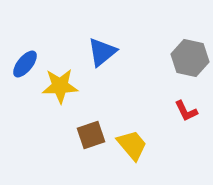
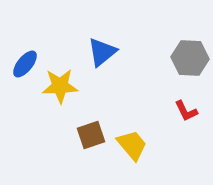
gray hexagon: rotated 9 degrees counterclockwise
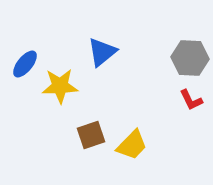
red L-shape: moved 5 px right, 11 px up
yellow trapezoid: rotated 84 degrees clockwise
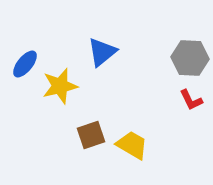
yellow star: rotated 12 degrees counterclockwise
yellow trapezoid: rotated 104 degrees counterclockwise
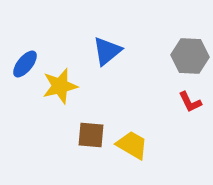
blue triangle: moved 5 px right, 1 px up
gray hexagon: moved 2 px up
red L-shape: moved 1 px left, 2 px down
brown square: rotated 24 degrees clockwise
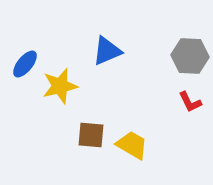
blue triangle: rotated 16 degrees clockwise
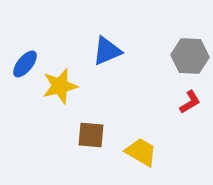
red L-shape: rotated 95 degrees counterclockwise
yellow trapezoid: moved 9 px right, 7 px down
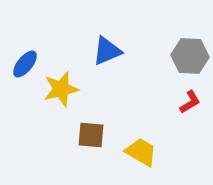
yellow star: moved 1 px right, 3 px down
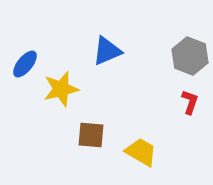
gray hexagon: rotated 18 degrees clockwise
red L-shape: rotated 40 degrees counterclockwise
